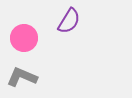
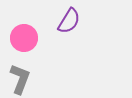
gray L-shape: moved 2 px left, 2 px down; rotated 88 degrees clockwise
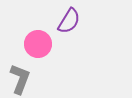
pink circle: moved 14 px right, 6 px down
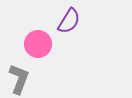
gray L-shape: moved 1 px left
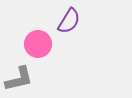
gray L-shape: rotated 56 degrees clockwise
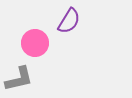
pink circle: moved 3 px left, 1 px up
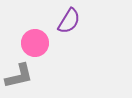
gray L-shape: moved 3 px up
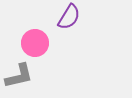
purple semicircle: moved 4 px up
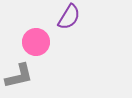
pink circle: moved 1 px right, 1 px up
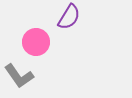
gray L-shape: rotated 68 degrees clockwise
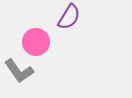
gray L-shape: moved 5 px up
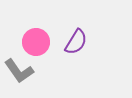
purple semicircle: moved 7 px right, 25 px down
